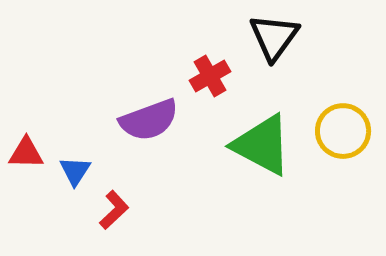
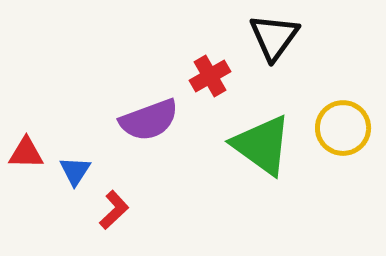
yellow circle: moved 3 px up
green triangle: rotated 8 degrees clockwise
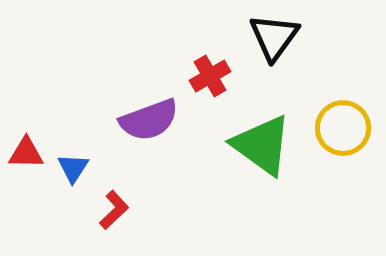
blue triangle: moved 2 px left, 3 px up
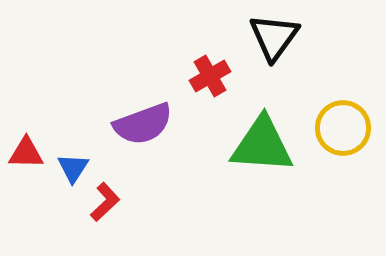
purple semicircle: moved 6 px left, 4 px down
green triangle: rotated 32 degrees counterclockwise
red L-shape: moved 9 px left, 8 px up
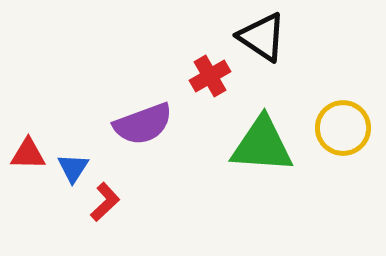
black triangle: moved 12 px left; rotated 32 degrees counterclockwise
red triangle: moved 2 px right, 1 px down
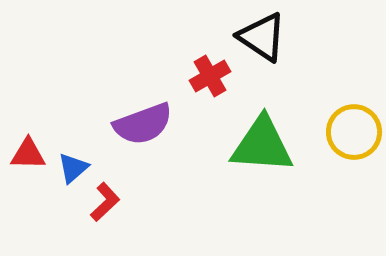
yellow circle: moved 11 px right, 4 px down
blue triangle: rotated 16 degrees clockwise
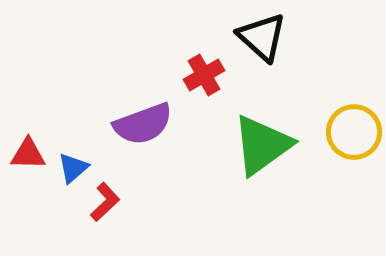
black triangle: rotated 8 degrees clockwise
red cross: moved 6 px left, 1 px up
green triangle: rotated 40 degrees counterclockwise
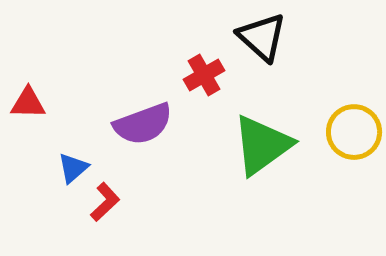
red triangle: moved 51 px up
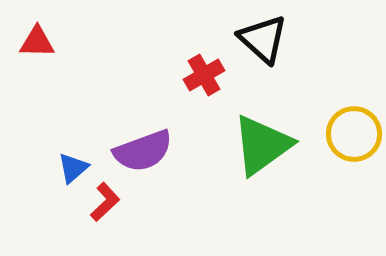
black triangle: moved 1 px right, 2 px down
red triangle: moved 9 px right, 61 px up
purple semicircle: moved 27 px down
yellow circle: moved 2 px down
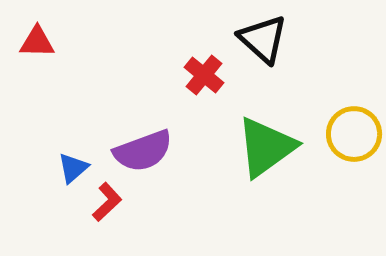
red cross: rotated 21 degrees counterclockwise
green triangle: moved 4 px right, 2 px down
red L-shape: moved 2 px right
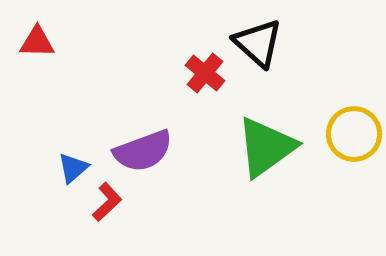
black triangle: moved 5 px left, 4 px down
red cross: moved 1 px right, 2 px up
